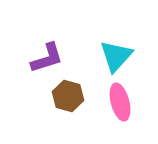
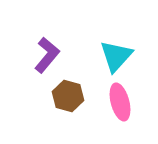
purple L-shape: moved 3 px up; rotated 33 degrees counterclockwise
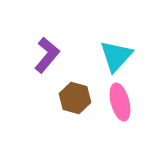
brown hexagon: moved 7 px right, 2 px down
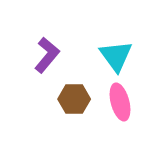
cyan triangle: rotated 18 degrees counterclockwise
brown hexagon: moved 1 px left, 1 px down; rotated 16 degrees counterclockwise
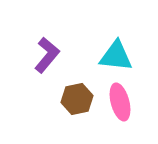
cyan triangle: rotated 48 degrees counterclockwise
brown hexagon: moved 3 px right; rotated 12 degrees counterclockwise
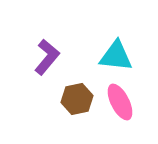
purple L-shape: moved 2 px down
pink ellipse: rotated 12 degrees counterclockwise
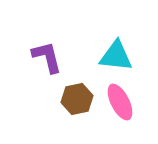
purple L-shape: rotated 54 degrees counterclockwise
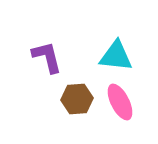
brown hexagon: rotated 8 degrees clockwise
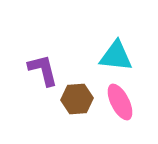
purple L-shape: moved 4 px left, 13 px down
